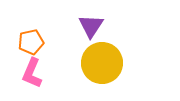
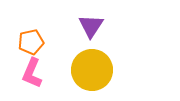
yellow circle: moved 10 px left, 7 px down
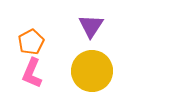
orange pentagon: rotated 15 degrees counterclockwise
yellow circle: moved 1 px down
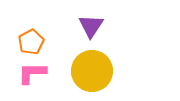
pink L-shape: rotated 68 degrees clockwise
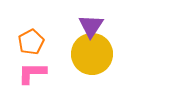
yellow circle: moved 17 px up
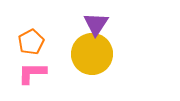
purple triangle: moved 5 px right, 2 px up
